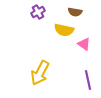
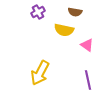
pink triangle: moved 3 px right, 1 px down
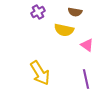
yellow arrow: rotated 60 degrees counterclockwise
purple line: moved 2 px left, 1 px up
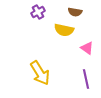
pink triangle: moved 3 px down
